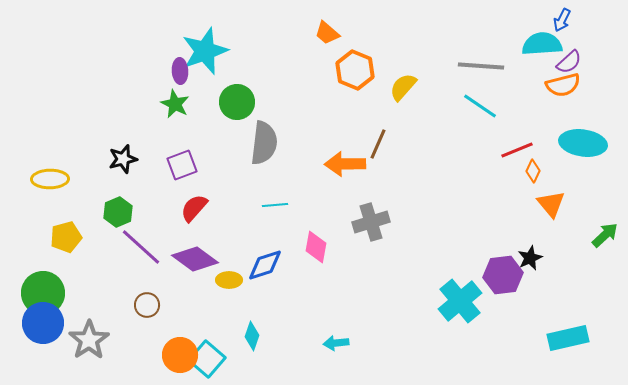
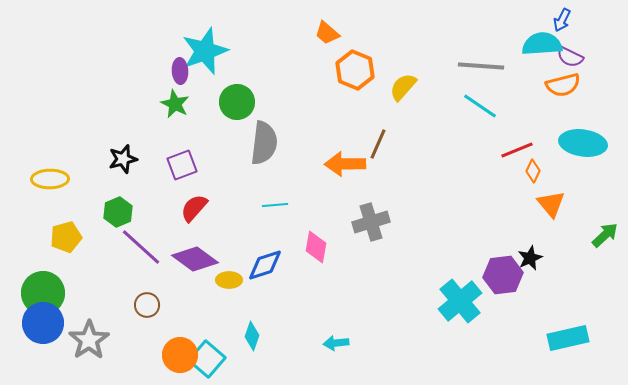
purple semicircle at (569, 62): moved 1 px right, 5 px up; rotated 68 degrees clockwise
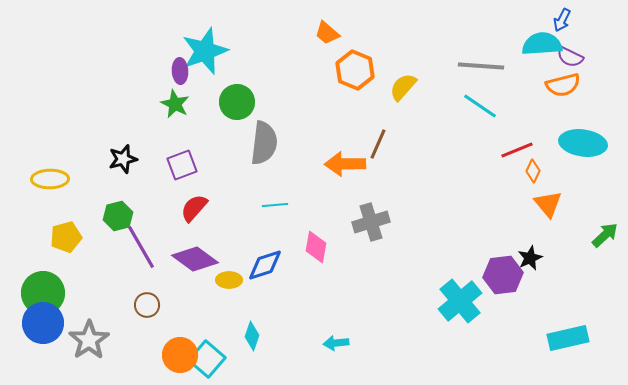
orange triangle at (551, 204): moved 3 px left
green hexagon at (118, 212): moved 4 px down; rotated 8 degrees clockwise
purple line at (141, 247): rotated 18 degrees clockwise
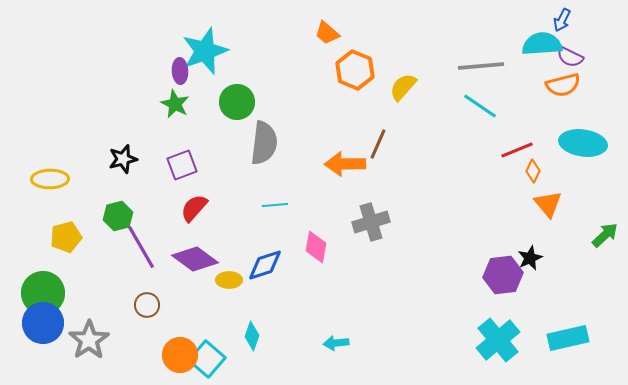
gray line at (481, 66): rotated 9 degrees counterclockwise
cyan cross at (460, 301): moved 38 px right, 39 px down
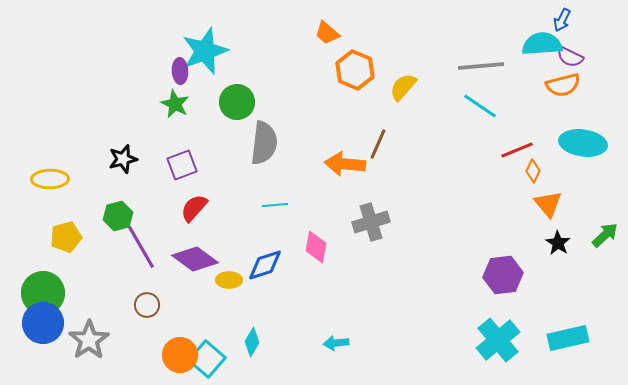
orange arrow at (345, 164): rotated 6 degrees clockwise
black star at (530, 258): moved 28 px right, 15 px up; rotated 15 degrees counterclockwise
cyan diamond at (252, 336): moved 6 px down; rotated 12 degrees clockwise
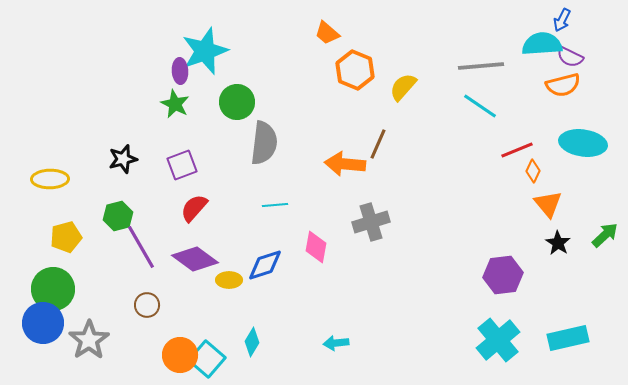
green circle at (43, 293): moved 10 px right, 4 px up
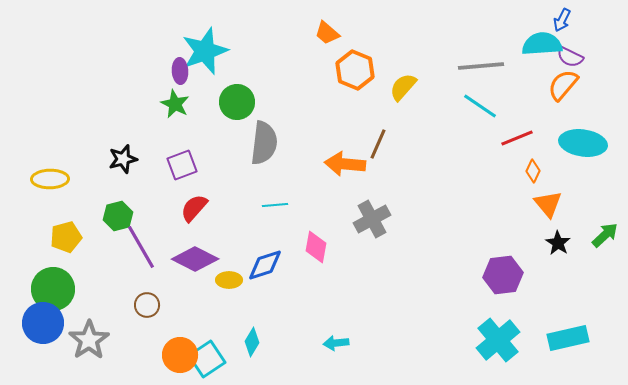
orange semicircle at (563, 85): rotated 144 degrees clockwise
red line at (517, 150): moved 12 px up
gray cross at (371, 222): moved 1 px right, 3 px up; rotated 12 degrees counterclockwise
purple diamond at (195, 259): rotated 9 degrees counterclockwise
cyan square at (207, 359): rotated 15 degrees clockwise
